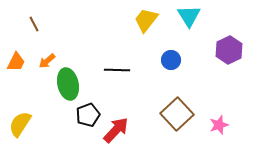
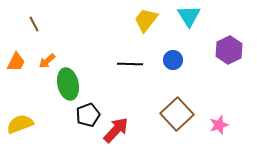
blue circle: moved 2 px right
black line: moved 13 px right, 6 px up
yellow semicircle: rotated 36 degrees clockwise
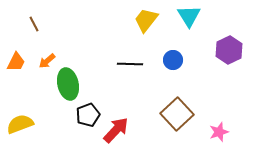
pink star: moved 7 px down
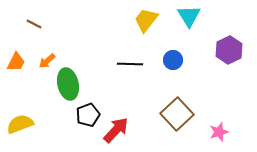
brown line: rotated 35 degrees counterclockwise
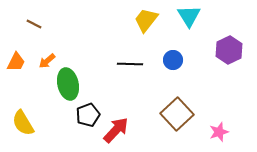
yellow semicircle: moved 3 px right, 1 px up; rotated 100 degrees counterclockwise
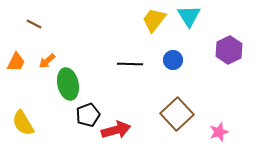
yellow trapezoid: moved 8 px right
red arrow: rotated 32 degrees clockwise
